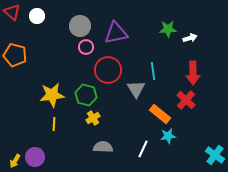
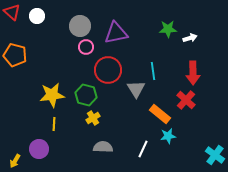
purple circle: moved 4 px right, 8 px up
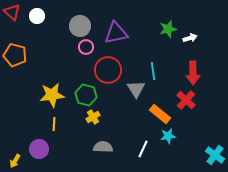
green star: rotated 12 degrees counterclockwise
yellow cross: moved 1 px up
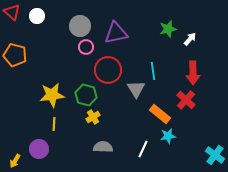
white arrow: moved 1 px down; rotated 32 degrees counterclockwise
